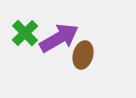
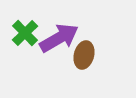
brown ellipse: moved 1 px right
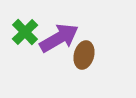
green cross: moved 1 px up
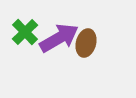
brown ellipse: moved 2 px right, 12 px up
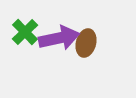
purple arrow: rotated 18 degrees clockwise
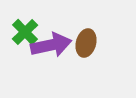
purple arrow: moved 8 px left, 7 px down
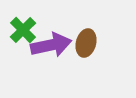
green cross: moved 2 px left, 2 px up
